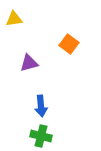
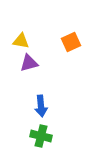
yellow triangle: moved 7 px right, 22 px down; rotated 18 degrees clockwise
orange square: moved 2 px right, 2 px up; rotated 30 degrees clockwise
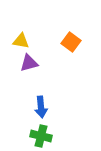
orange square: rotated 30 degrees counterclockwise
blue arrow: moved 1 px down
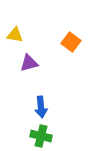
yellow triangle: moved 6 px left, 6 px up
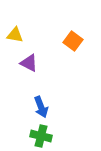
orange square: moved 2 px right, 1 px up
purple triangle: rotated 42 degrees clockwise
blue arrow: rotated 15 degrees counterclockwise
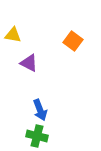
yellow triangle: moved 2 px left
blue arrow: moved 1 px left, 3 px down
green cross: moved 4 px left
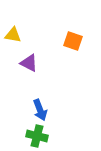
orange square: rotated 18 degrees counterclockwise
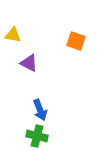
orange square: moved 3 px right
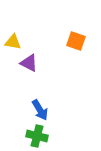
yellow triangle: moved 7 px down
blue arrow: rotated 10 degrees counterclockwise
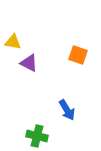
orange square: moved 2 px right, 14 px down
blue arrow: moved 27 px right
